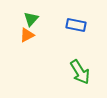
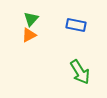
orange triangle: moved 2 px right
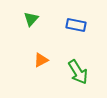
orange triangle: moved 12 px right, 25 px down
green arrow: moved 2 px left
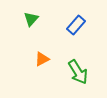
blue rectangle: rotated 60 degrees counterclockwise
orange triangle: moved 1 px right, 1 px up
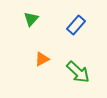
green arrow: rotated 15 degrees counterclockwise
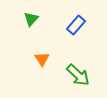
orange triangle: rotated 35 degrees counterclockwise
green arrow: moved 3 px down
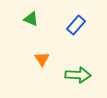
green triangle: rotated 49 degrees counterclockwise
green arrow: rotated 40 degrees counterclockwise
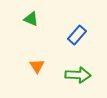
blue rectangle: moved 1 px right, 10 px down
orange triangle: moved 5 px left, 7 px down
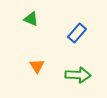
blue rectangle: moved 2 px up
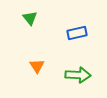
green triangle: moved 1 px left, 1 px up; rotated 28 degrees clockwise
blue rectangle: rotated 36 degrees clockwise
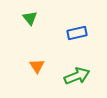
green arrow: moved 1 px left, 1 px down; rotated 25 degrees counterclockwise
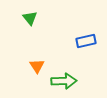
blue rectangle: moved 9 px right, 8 px down
green arrow: moved 13 px left, 5 px down; rotated 20 degrees clockwise
